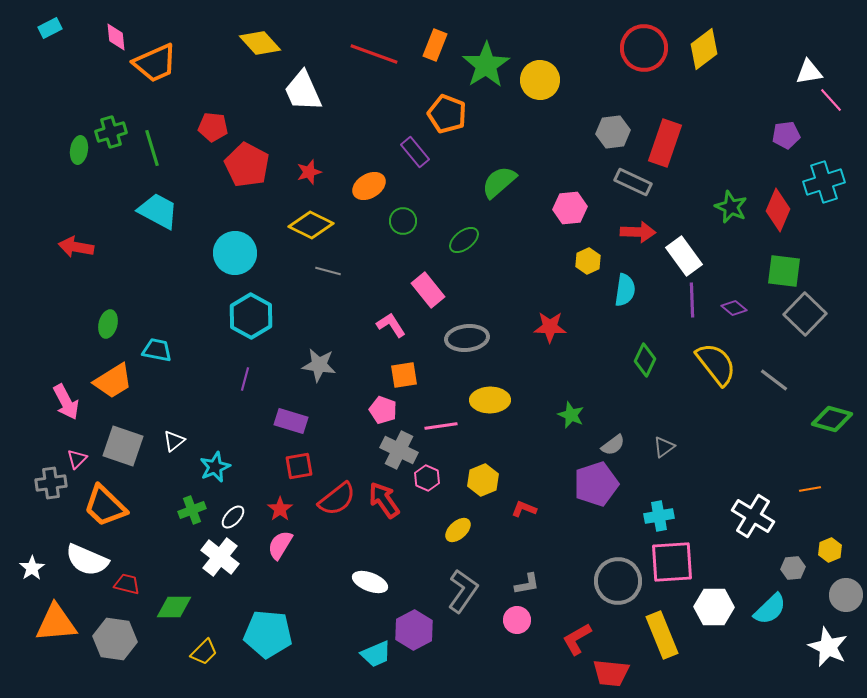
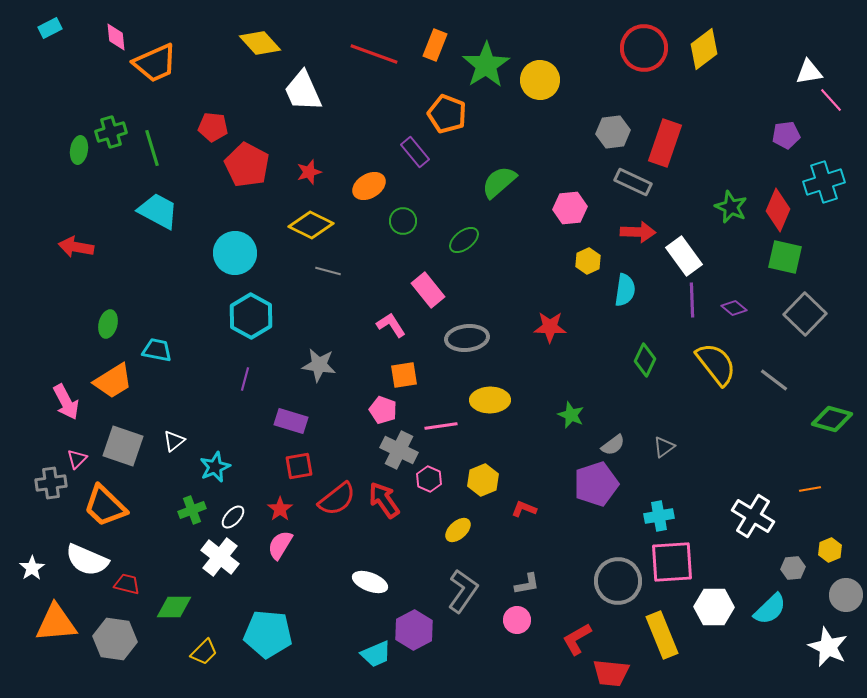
green square at (784, 271): moved 1 px right, 14 px up; rotated 6 degrees clockwise
pink hexagon at (427, 478): moved 2 px right, 1 px down
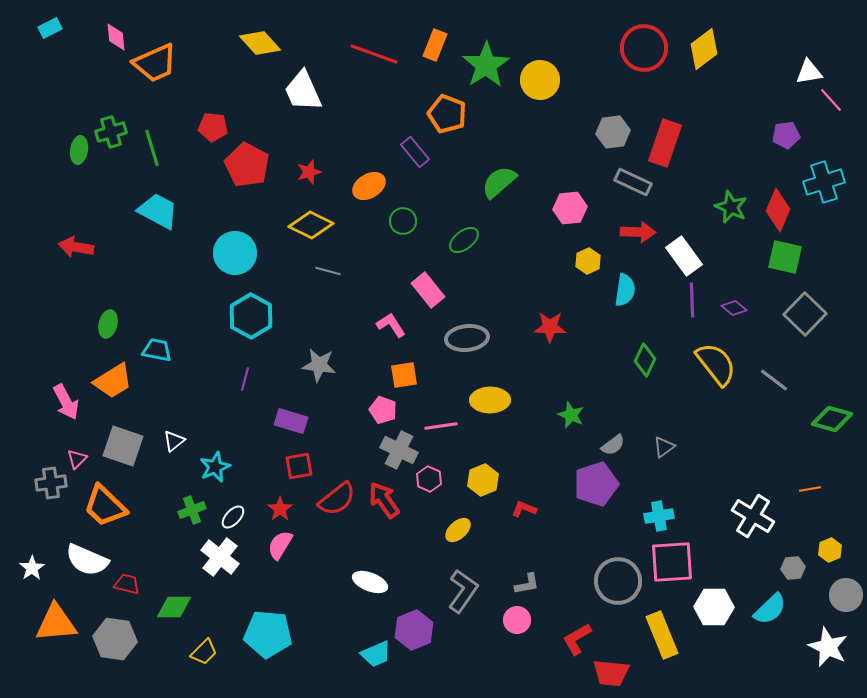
purple hexagon at (414, 630): rotated 6 degrees clockwise
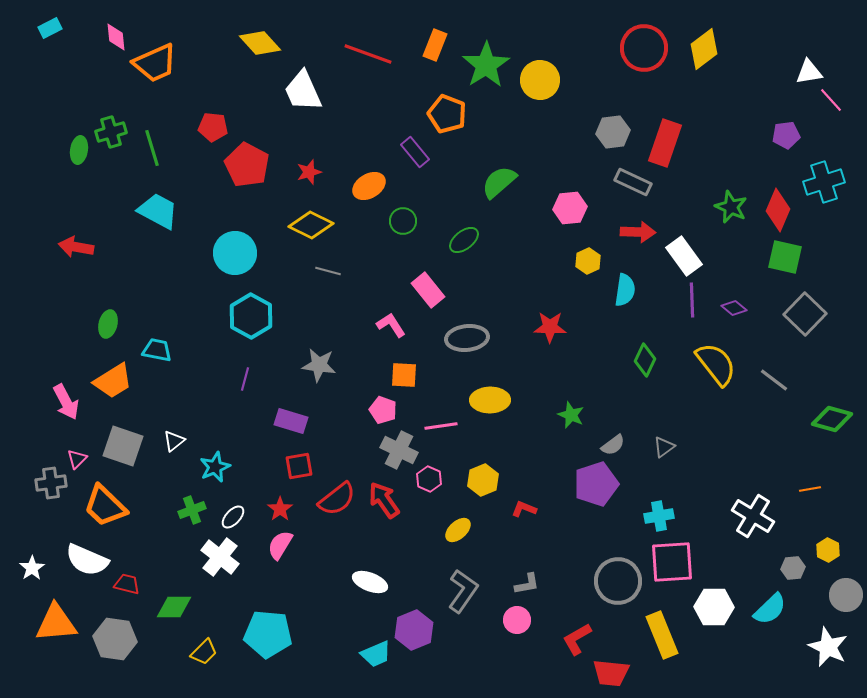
red line at (374, 54): moved 6 px left
orange square at (404, 375): rotated 12 degrees clockwise
yellow hexagon at (830, 550): moved 2 px left; rotated 10 degrees counterclockwise
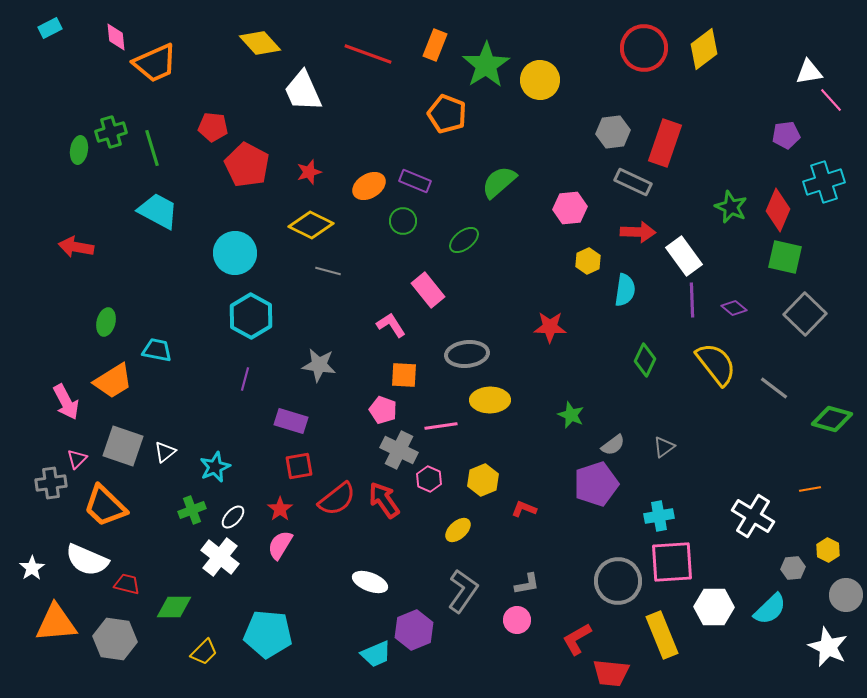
purple rectangle at (415, 152): moved 29 px down; rotated 28 degrees counterclockwise
green ellipse at (108, 324): moved 2 px left, 2 px up
gray ellipse at (467, 338): moved 16 px down
gray line at (774, 380): moved 8 px down
white triangle at (174, 441): moved 9 px left, 11 px down
